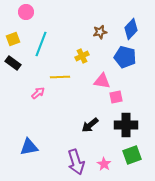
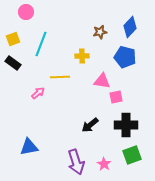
blue diamond: moved 1 px left, 2 px up
yellow cross: rotated 24 degrees clockwise
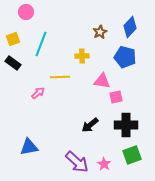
brown star: rotated 16 degrees counterclockwise
purple arrow: moved 1 px right; rotated 30 degrees counterclockwise
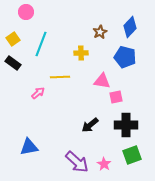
yellow square: rotated 16 degrees counterclockwise
yellow cross: moved 1 px left, 3 px up
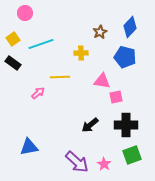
pink circle: moved 1 px left, 1 px down
cyan line: rotated 50 degrees clockwise
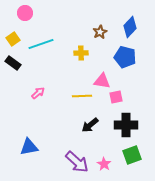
yellow line: moved 22 px right, 19 px down
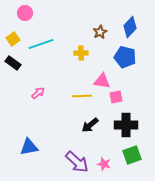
pink star: rotated 16 degrees counterclockwise
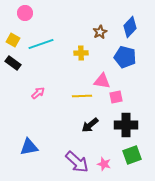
yellow square: moved 1 px down; rotated 24 degrees counterclockwise
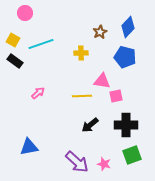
blue diamond: moved 2 px left
black rectangle: moved 2 px right, 2 px up
pink square: moved 1 px up
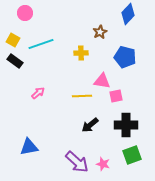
blue diamond: moved 13 px up
pink star: moved 1 px left
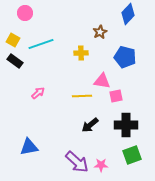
pink star: moved 2 px left, 1 px down; rotated 16 degrees counterclockwise
